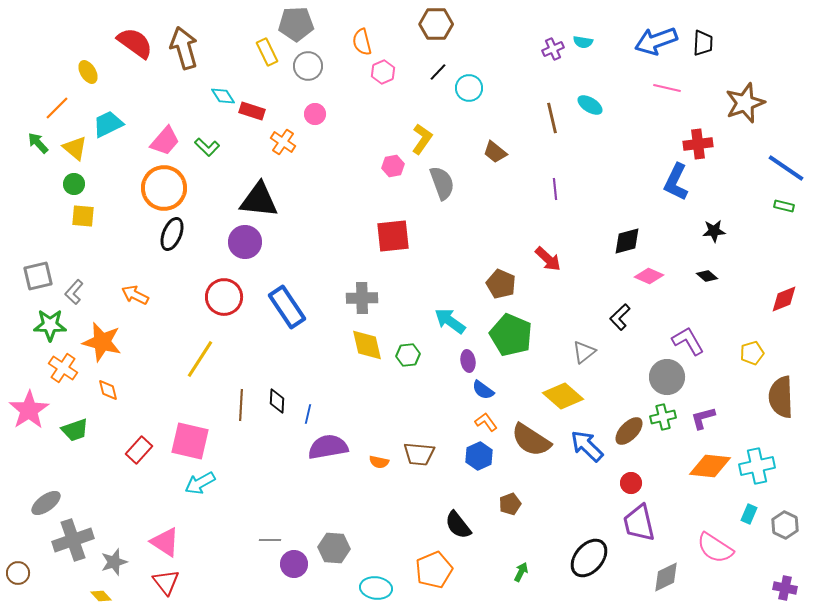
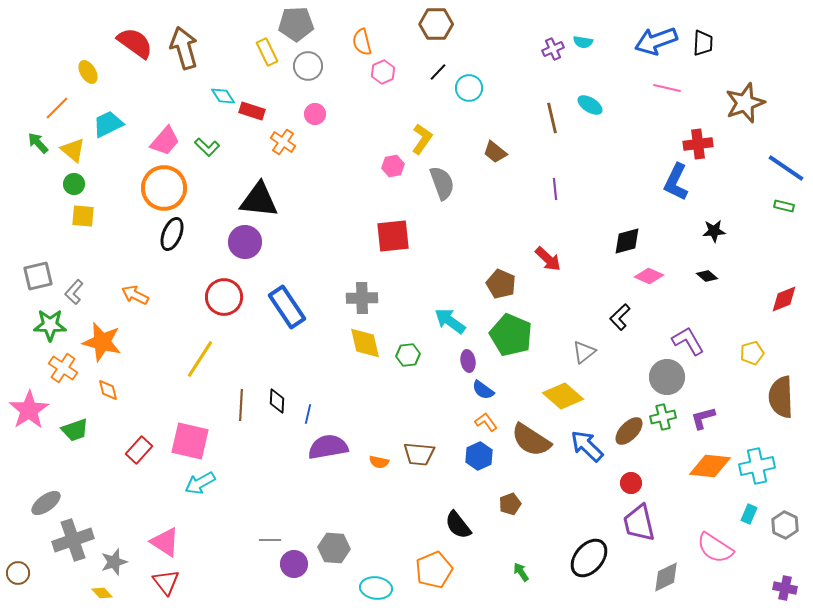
yellow triangle at (75, 148): moved 2 px left, 2 px down
yellow diamond at (367, 345): moved 2 px left, 2 px up
green arrow at (521, 572): rotated 60 degrees counterclockwise
yellow diamond at (101, 596): moved 1 px right, 3 px up
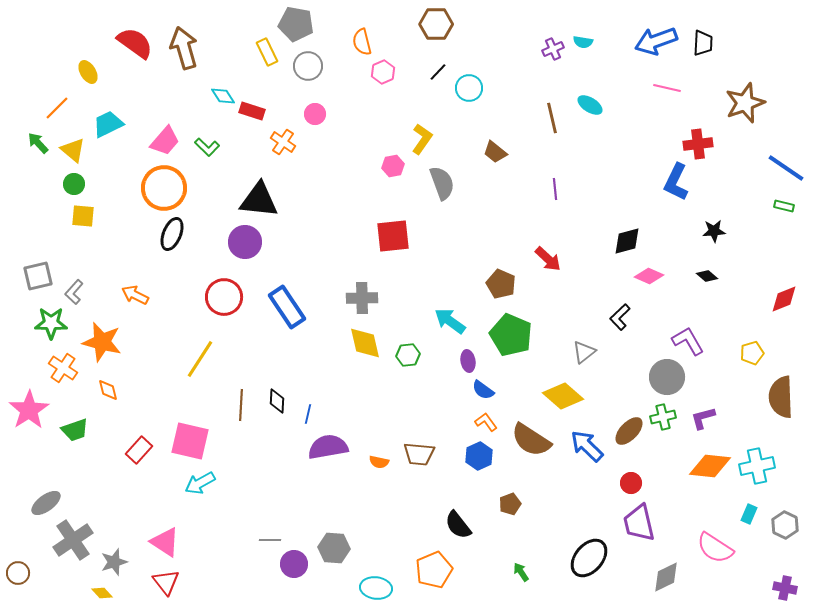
gray pentagon at (296, 24): rotated 12 degrees clockwise
green star at (50, 325): moved 1 px right, 2 px up
gray cross at (73, 540): rotated 15 degrees counterclockwise
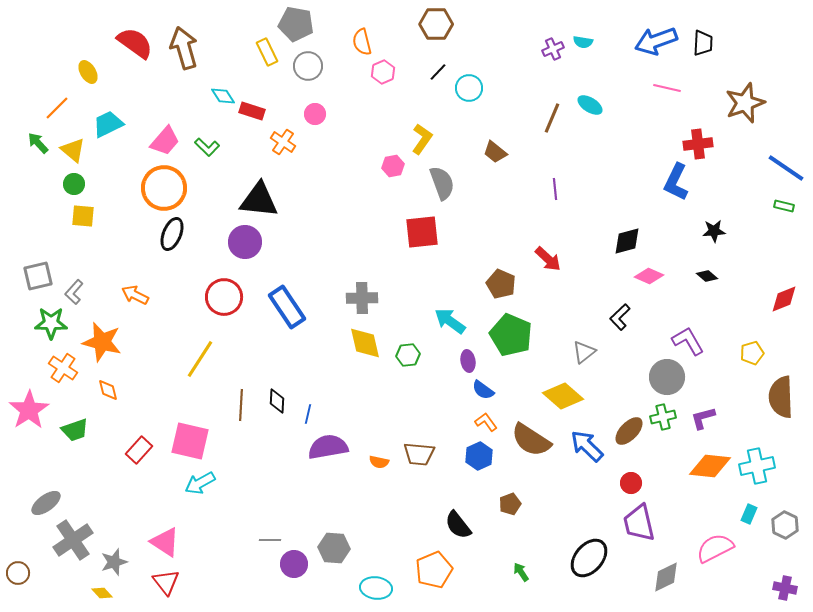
brown line at (552, 118): rotated 36 degrees clockwise
red square at (393, 236): moved 29 px right, 4 px up
pink semicircle at (715, 548): rotated 120 degrees clockwise
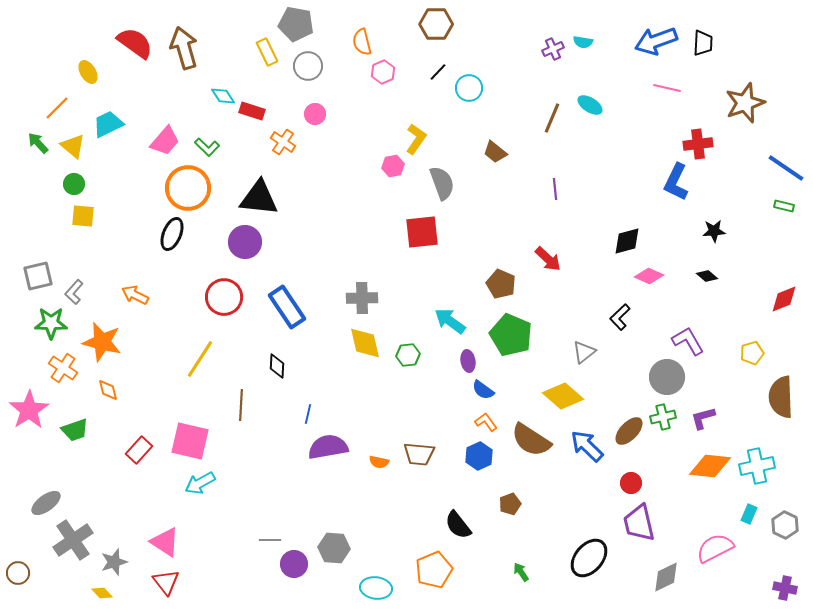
yellow L-shape at (422, 139): moved 6 px left
yellow triangle at (73, 150): moved 4 px up
orange circle at (164, 188): moved 24 px right
black triangle at (259, 200): moved 2 px up
black diamond at (277, 401): moved 35 px up
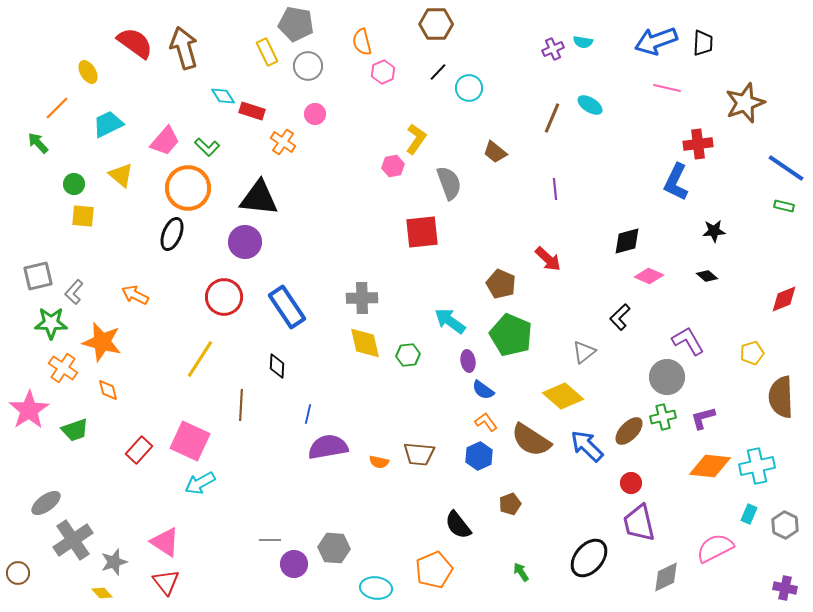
yellow triangle at (73, 146): moved 48 px right, 29 px down
gray semicircle at (442, 183): moved 7 px right
pink square at (190, 441): rotated 12 degrees clockwise
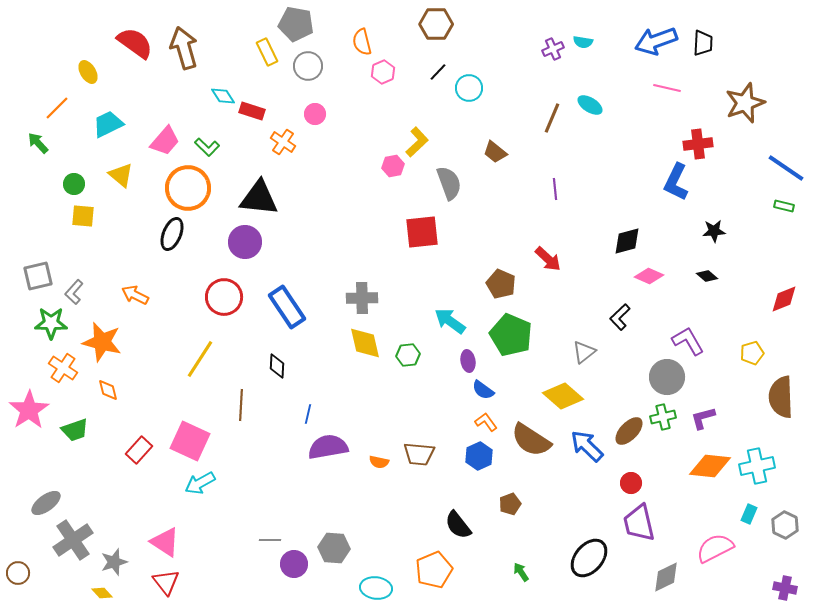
yellow L-shape at (416, 139): moved 1 px right, 3 px down; rotated 12 degrees clockwise
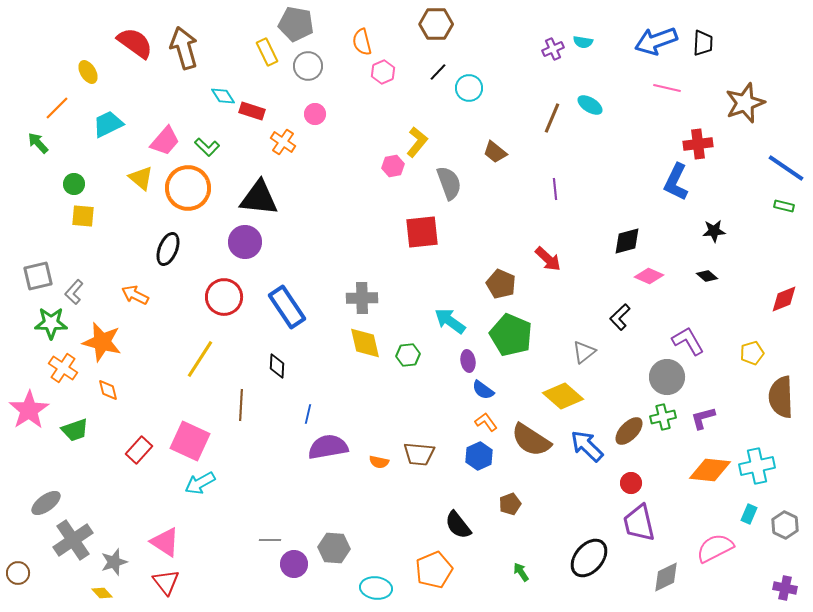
yellow L-shape at (417, 142): rotated 8 degrees counterclockwise
yellow triangle at (121, 175): moved 20 px right, 3 px down
black ellipse at (172, 234): moved 4 px left, 15 px down
orange diamond at (710, 466): moved 4 px down
